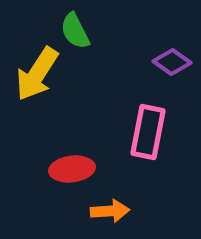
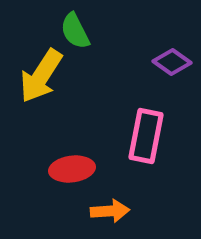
yellow arrow: moved 4 px right, 2 px down
pink rectangle: moved 2 px left, 4 px down
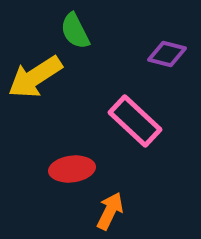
purple diamond: moved 5 px left, 8 px up; rotated 21 degrees counterclockwise
yellow arrow: moved 6 px left, 1 px down; rotated 24 degrees clockwise
pink rectangle: moved 11 px left, 15 px up; rotated 58 degrees counterclockwise
orange arrow: rotated 60 degrees counterclockwise
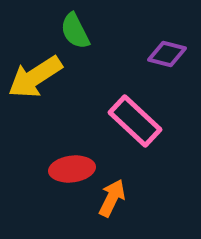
orange arrow: moved 2 px right, 13 px up
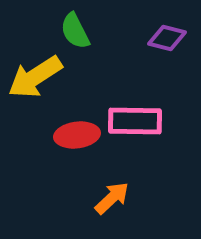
purple diamond: moved 16 px up
pink rectangle: rotated 42 degrees counterclockwise
red ellipse: moved 5 px right, 34 px up
orange arrow: rotated 21 degrees clockwise
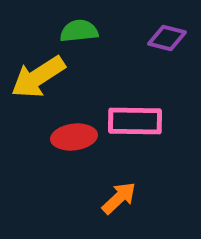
green semicircle: moved 4 px right; rotated 111 degrees clockwise
yellow arrow: moved 3 px right
red ellipse: moved 3 px left, 2 px down
orange arrow: moved 7 px right
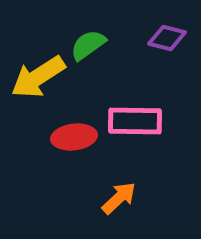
green semicircle: moved 9 px right, 14 px down; rotated 30 degrees counterclockwise
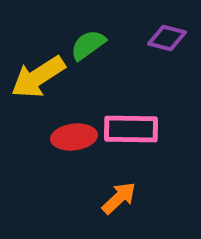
pink rectangle: moved 4 px left, 8 px down
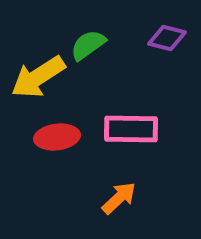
red ellipse: moved 17 px left
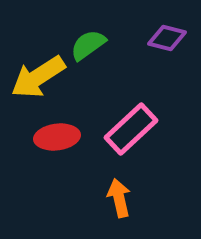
pink rectangle: rotated 44 degrees counterclockwise
orange arrow: rotated 60 degrees counterclockwise
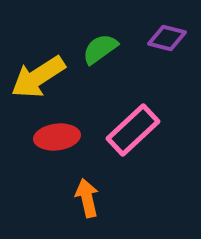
green semicircle: moved 12 px right, 4 px down
pink rectangle: moved 2 px right, 1 px down
orange arrow: moved 32 px left
